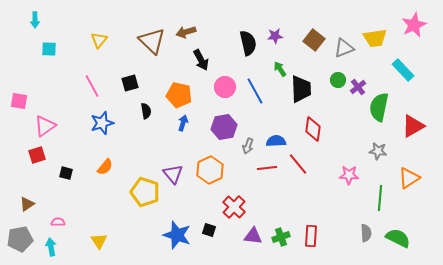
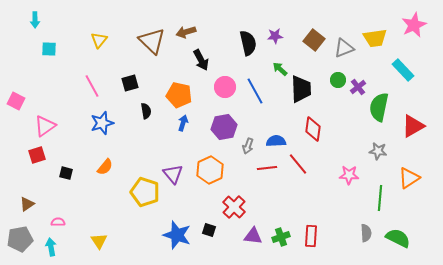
green arrow at (280, 69): rotated 14 degrees counterclockwise
pink square at (19, 101): moved 3 px left; rotated 18 degrees clockwise
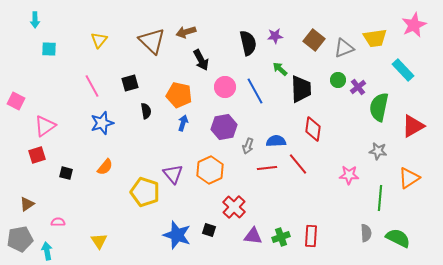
cyan arrow at (51, 247): moved 4 px left, 4 px down
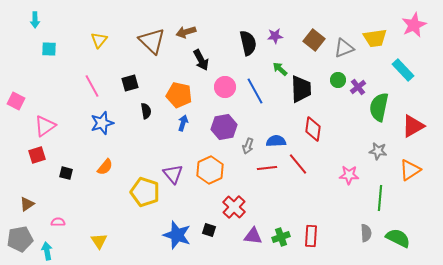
orange triangle at (409, 178): moved 1 px right, 8 px up
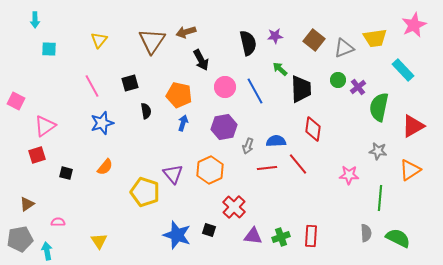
brown triangle at (152, 41): rotated 20 degrees clockwise
